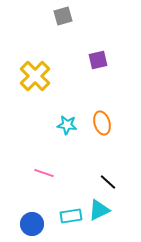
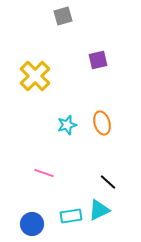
cyan star: rotated 24 degrees counterclockwise
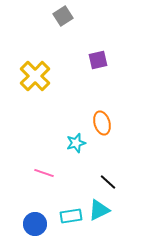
gray square: rotated 18 degrees counterclockwise
cyan star: moved 9 px right, 18 px down
blue circle: moved 3 px right
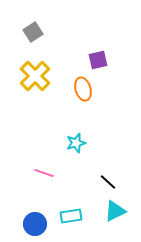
gray square: moved 30 px left, 16 px down
orange ellipse: moved 19 px left, 34 px up
cyan triangle: moved 16 px right, 1 px down
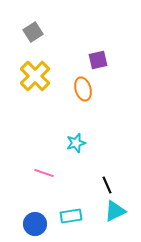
black line: moved 1 px left, 3 px down; rotated 24 degrees clockwise
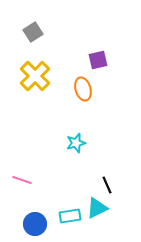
pink line: moved 22 px left, 7 px down
cyan triangle: moved 18 px left, 3 px up
cyan rectangle: moved 1 px left
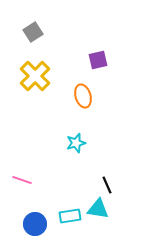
orange ellipse: moved 7 px down
cyan triangle: moved 1 px right, 1 px down; rotated 35 degrees clockwise
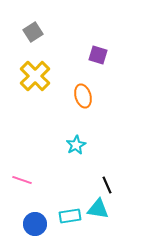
purple square: moved 5 px up; rotated 30 degrees clockwise
cyan star: moved 2 px down; rotated 12 degrees counterclockwise
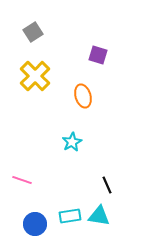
cyan star: moved 4 px left, 3 px up
cyan triangle: moved 1 px right, 7 px down
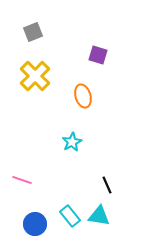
gray square: rotated 12 degrees clockwise
cyan rectangle: rotated 60 degrees clockwise
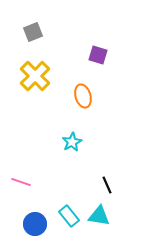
pink line: moved 1 px left, 2 px down
cyan rectangle: moved 1 px left
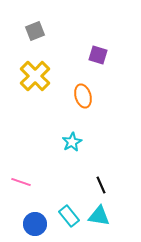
gray square: moved 2 px right, 1 px up
black line: moved 6 px left
